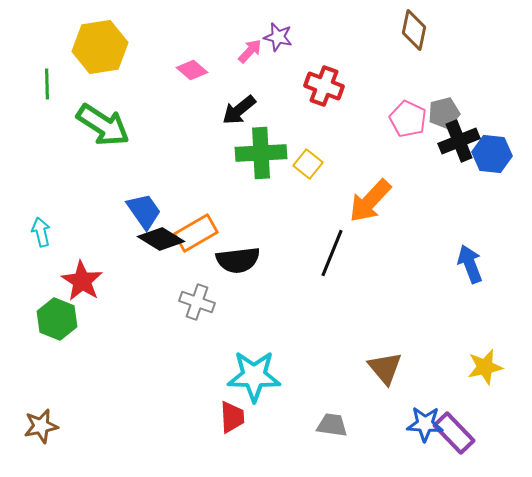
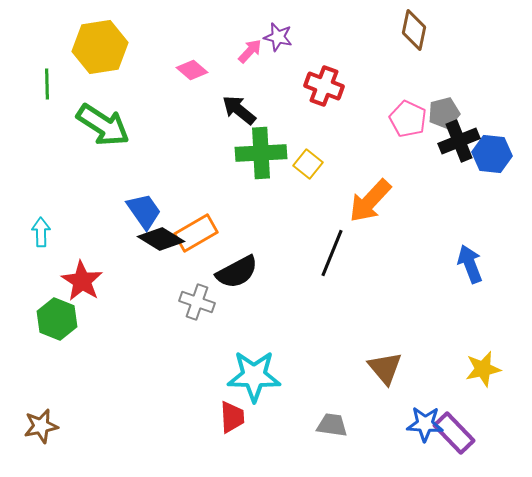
black arrow: rotated 78 degrees clockwise
cyan arrow: rotated 12 degrees clockwise
black semicircle: moved 1 px left, 12 px down; rotated 21 degrees counterclockwise
yellow star: moved 2 px left, 2 px down
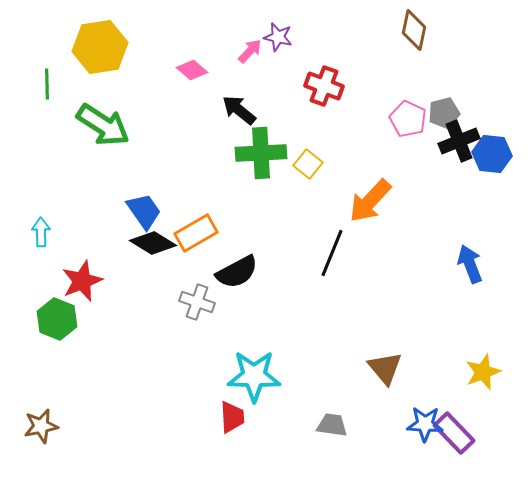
black diamond: moved 8 px left, 4 px down
red star: rotated 18 degrees clockwise
yellow star: moved 3 px down; rotated 9 degrees counterclockwise
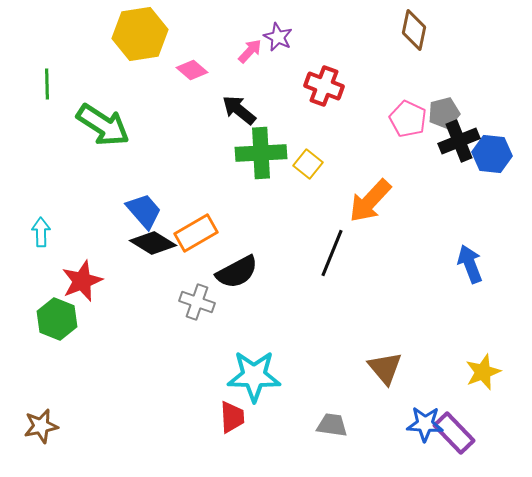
purple star: rotated 12 degrees clockwise
yellow hexagon: moved 40 px right, 13 px up
blue trapezoid: rotated 6 degrees counterclockwise
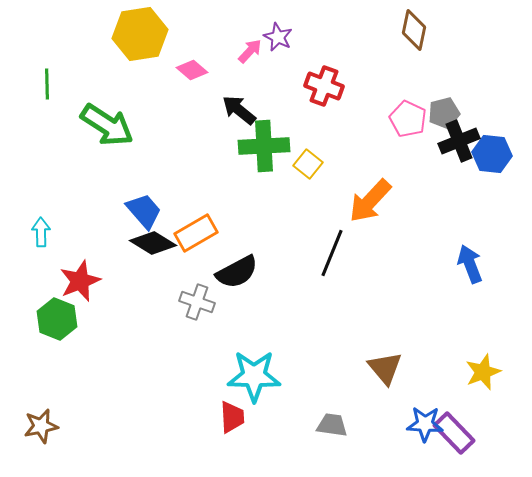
green arrow: moved 4 px right
green cross: moved 3 px right, 7 px up
red star: moved 2 px left
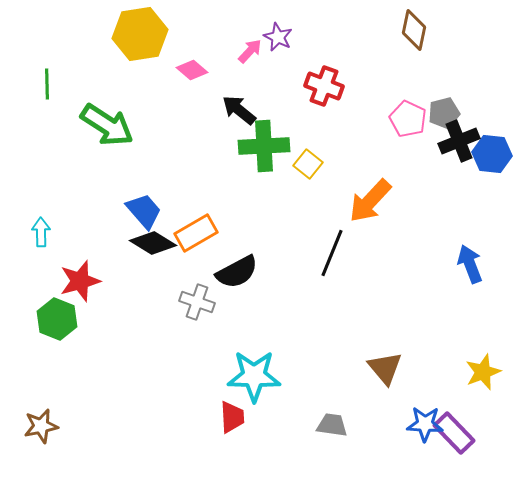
red star: rotated 6 degrees clockwise
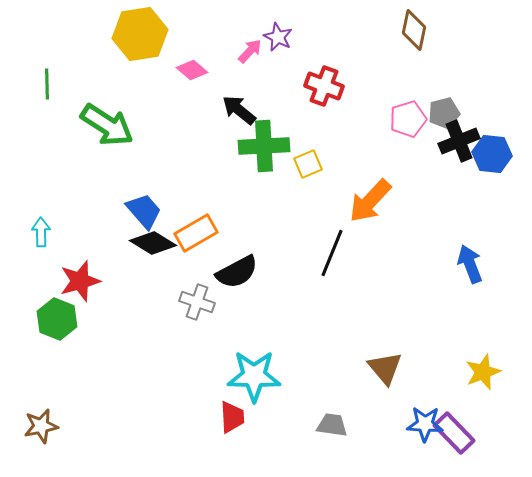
pink pentagon: rotated 30 degrees clockwise
yellow square: rotated 28 degrees clockwise
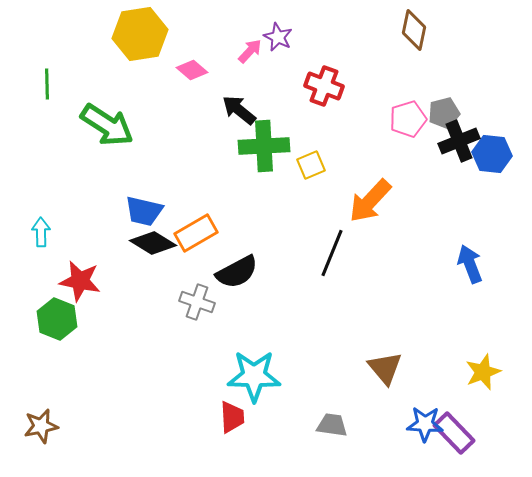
yellow square: moved 3 px right, 1 px down
blue trapezoid: rotated 144 degrees clockwise
red star: rotated 27 degrees clockwise
